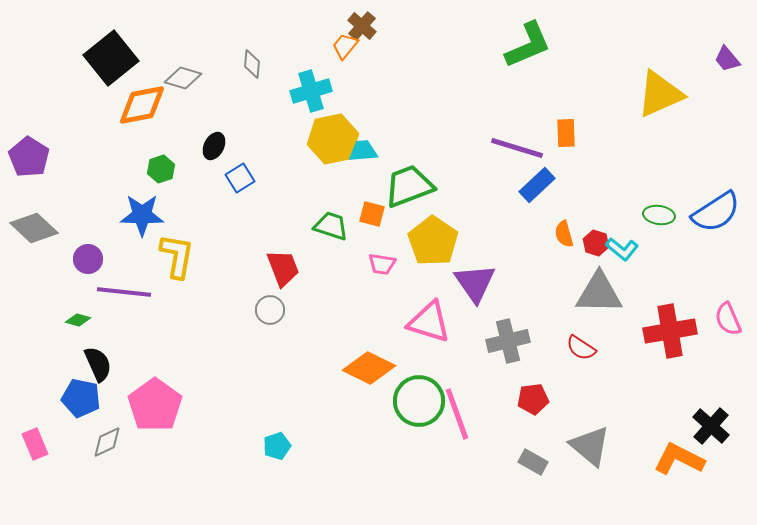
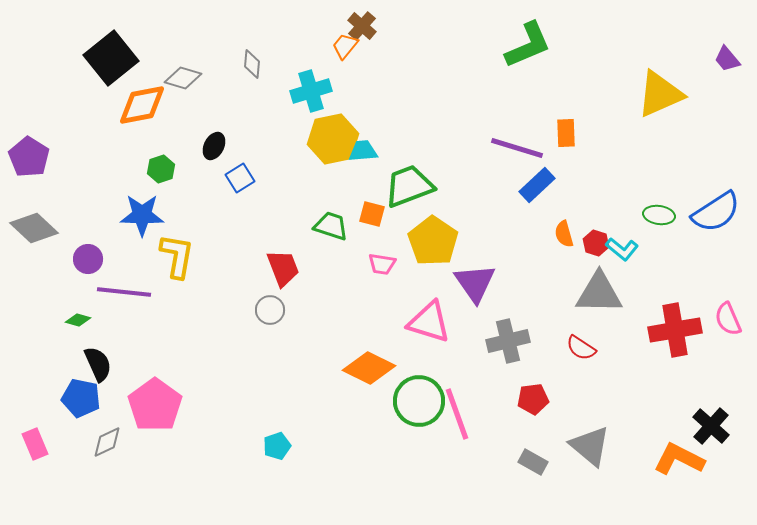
red cross at (670, 331): moved 5 px right, 1 px up
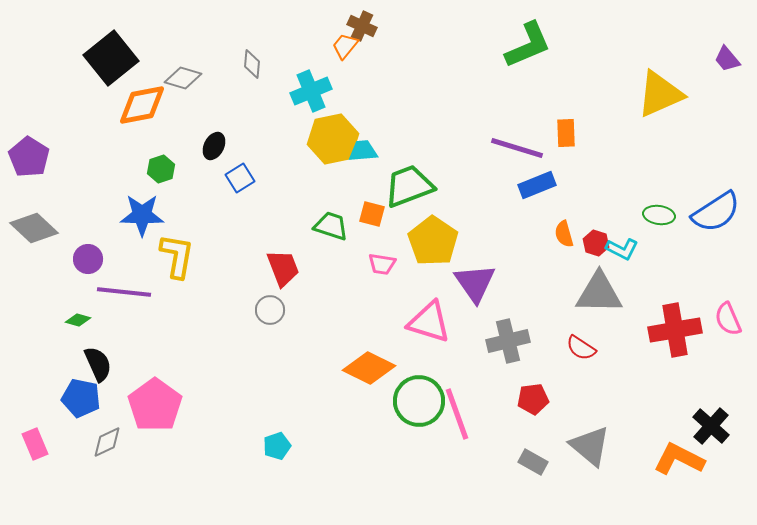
brown cross at (362, 26): rotated 16 degrees counterclockwise
cyan cross at (311, 91): rotated 6 degrees counterclockwise
blue rectangle at (537, 185): rotated 21 degrees clockwise
cyan L-shape at (622, 249): rotated 12 degrees counterclockwise
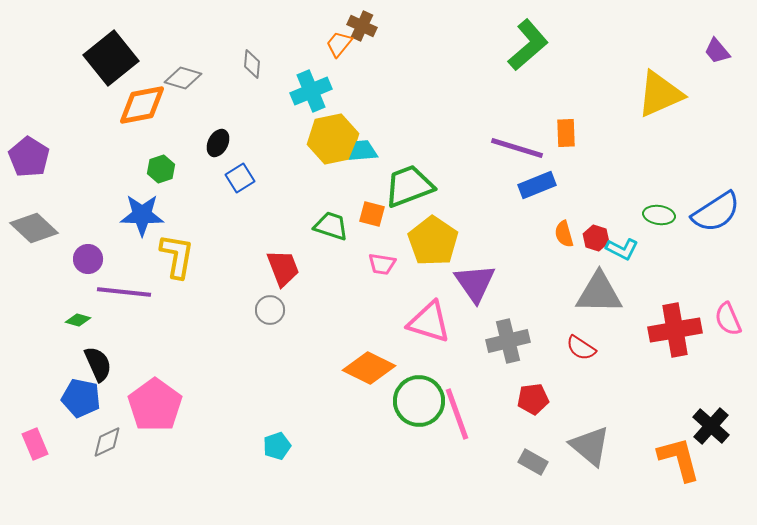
green L-shape at (528, 45): rotated 18 degrees counterclockwise
orange trapezoid at (345, 46): moved 6 px left, 2 px up
purple trapezoid at (727, 59): moved 10 px left, 8 px up
black ellipse at (214, 146): moved 4 px right, 3 px up
red hexagon at (596, 243): moved 5 px up
orange L-shape at (679, 459): rotated 48 degrees clockwise
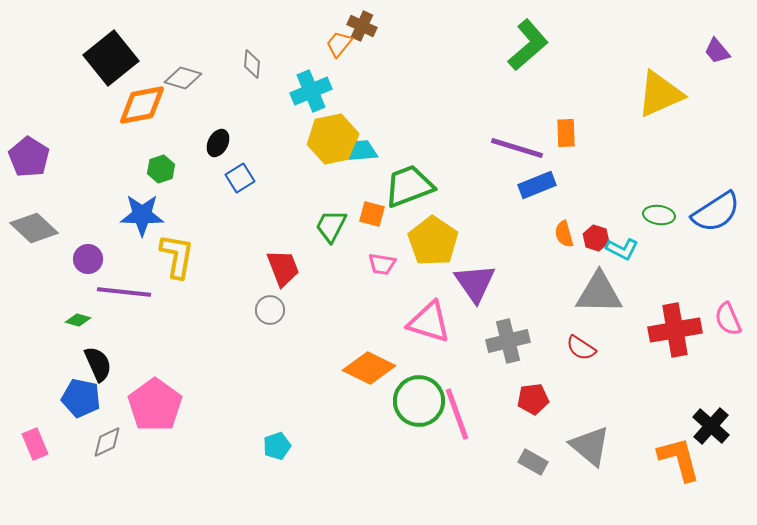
green trapezoid at (331, 226): rotated 81 degrees counterclockwise
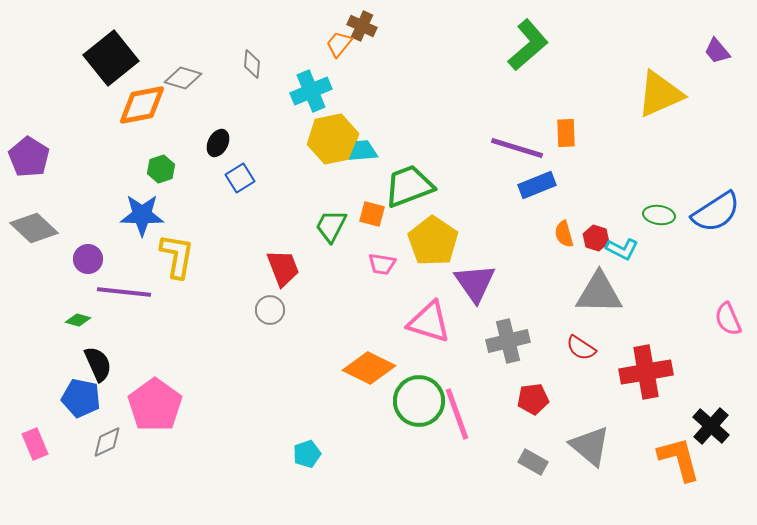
red cross at (675, 330): moved 29 px left, 42 px down
cyan pentagon at (277, 446): moved 30 px right, 8 px down
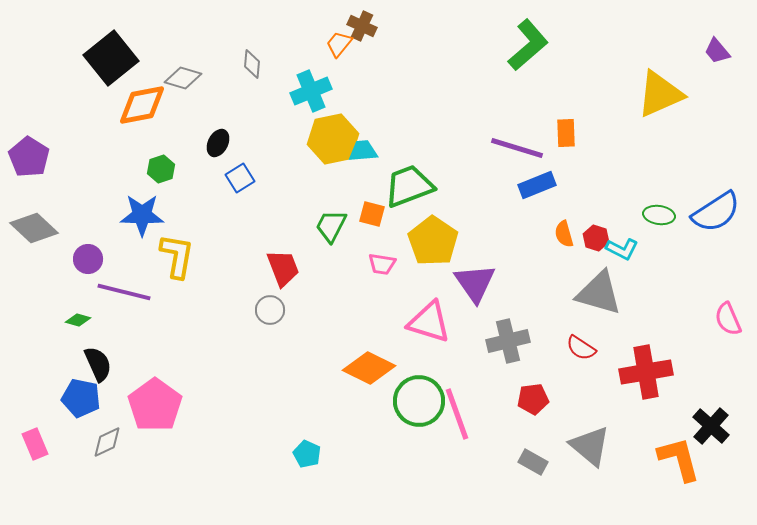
purple line at (124, 292): rotated 8 degrees clockwise
gray triangle at (599, 293): rotated 15 degrees clockwise
cyan pentagon at (307, 454): rotated 28 degrees counterclockwise
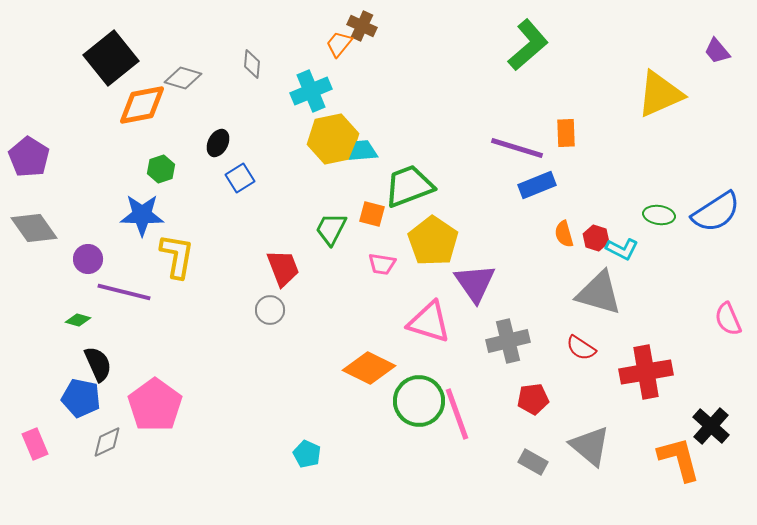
green trapezoid at (331, 226): moved 3 px down
gray diamond at (34, 228): rotated 12 degrees clockwise
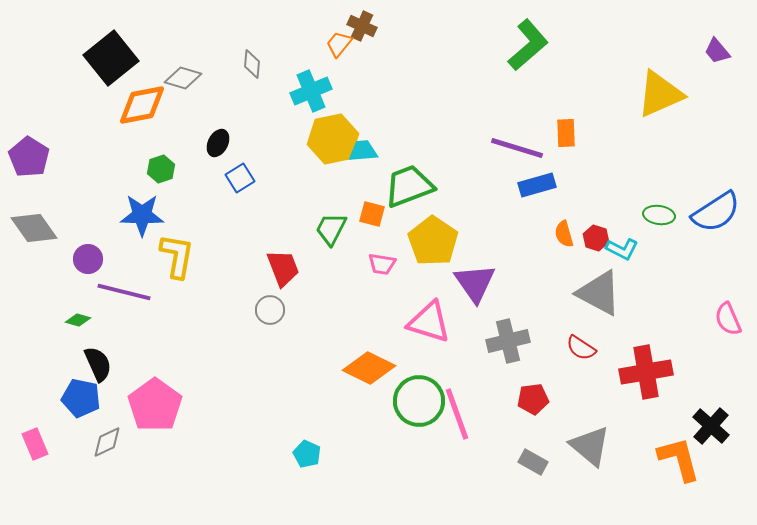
blue rectangle at (537, 185): rotated 6 degrees clockwise
gray triangle at (599, 293): rotated 12 degrees clockwise
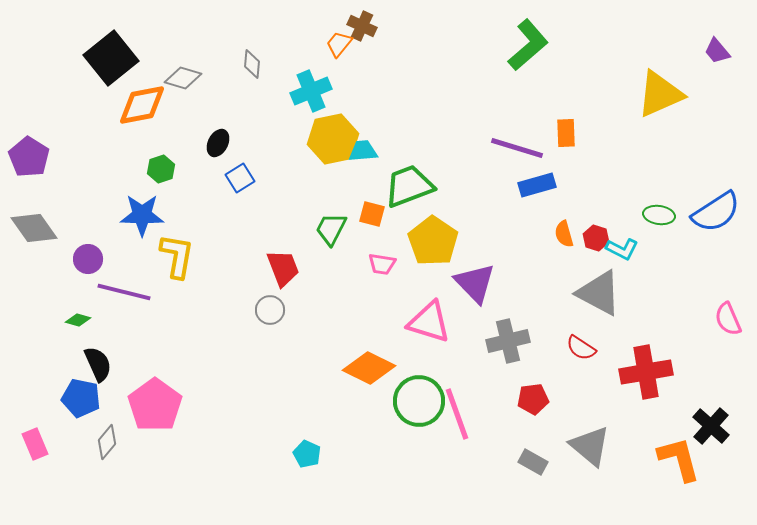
purple triangle at (475, 283): rotated 9 degrees counterclockwise
gray diamond at (107, 442): rotated 24 degrees counterclockwise
